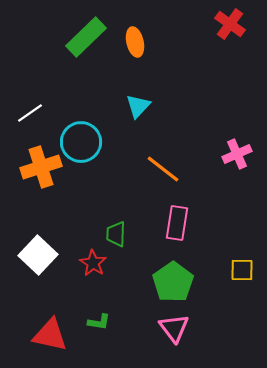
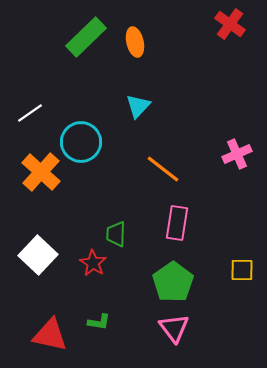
orange cross: moved 5 px down; rotated 30 degrees counterclockwise
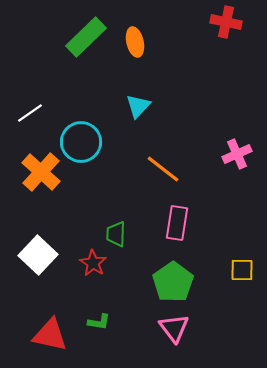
red cross: moved 4 px left, 2 px up; rotated 24 degrees counterclockwise
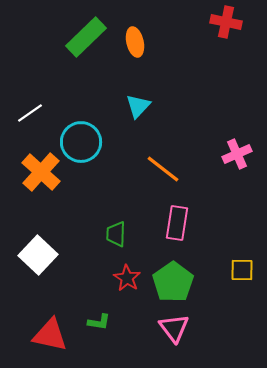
red star: moved 34 px right, 15 px down
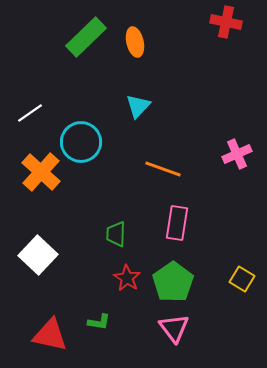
orange line: rotated 18 degrees counterclockwise
yellow square: moved 9 px down; rotated 30 degrees clockwise
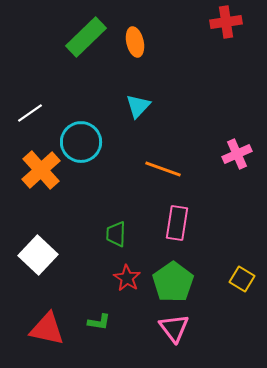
red cross: rotated 20 degrees counterclockwise
orange cross: moved 2 px up; rotated 6 degrees clockwise
red triangle: moved 3 px left, 6 px up
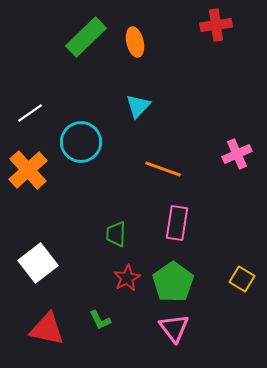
red cross: moved 10 px left, 3 px down
orange cross: moved 13 px left
white square: moved 8 px down; rotated 9 degrees clockwise
red star: rotated 12 degrees clockwise
green L-shape: moved 1 px right, 2 px up; rotated 55 degrees clockwise
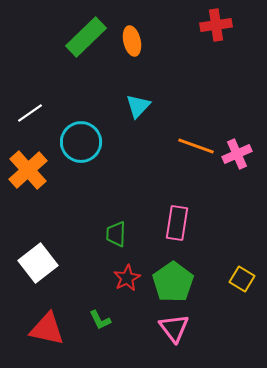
orange ellipse: moved 3 px left, 1 px up
orange line: moved 33 px right, 23 px up
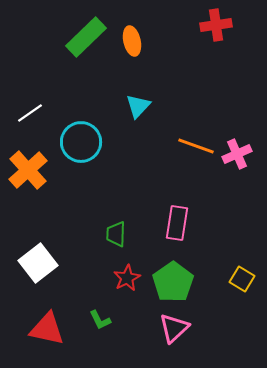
pink triangle: rotated 24 degrees clockwise
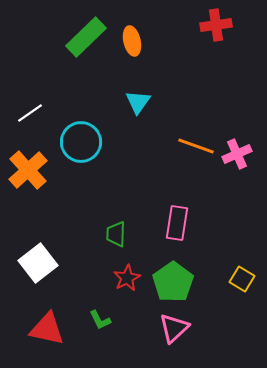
cyan triangle: moved 4 px up; rotated 8 degrees counterclockwise
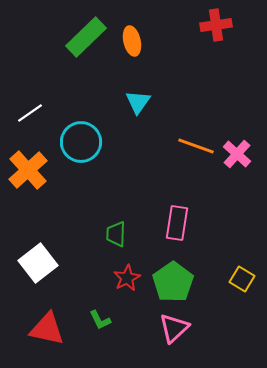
pink cross: rotated 24 degrees counterclockwise
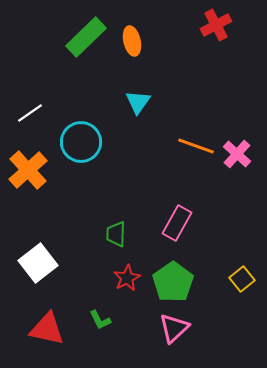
red cross: rotated 20 degrees counterclockwise
pink rectangle: rotated 20 degrees clockwise
yellow square: rotated 20 degrees clockwise
